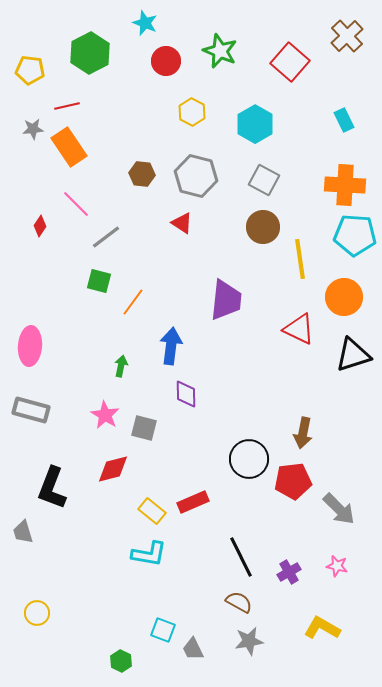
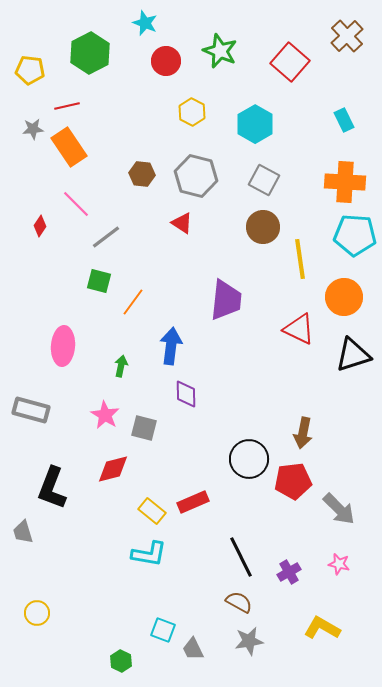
orange cross at (345, 185): moved 3 px up
pink ellipse at (30, 346): moved 33 px right
pink star at (337, 566): moved 2 px right, 2 px up
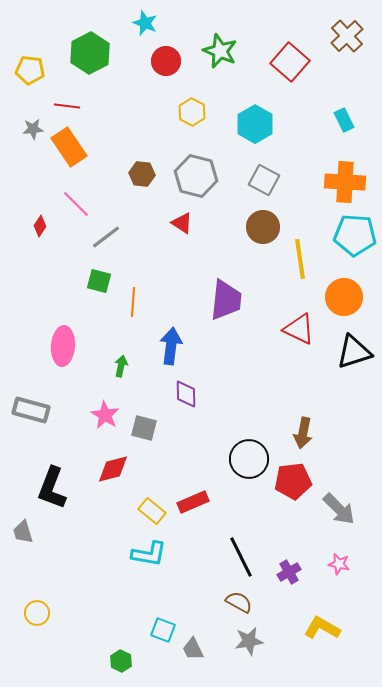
red line at (67, 106): rotated 20 degrees clockwise
orange line at (133, 302): rotated 32 degrees counterclockwise
black triangle at (353, 355): moved 1 px right, 3 px up
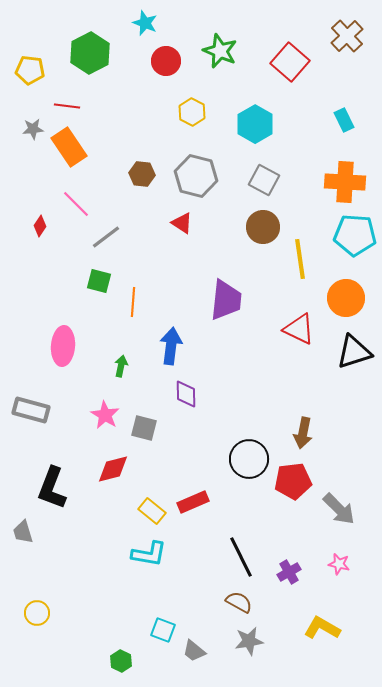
orange circle at (344, 297): moved 2 px right, 1 px down
gray trapezoid at (193, 649): moved 1 px right, 2 px down; rotated 25 degrees counterclockwise
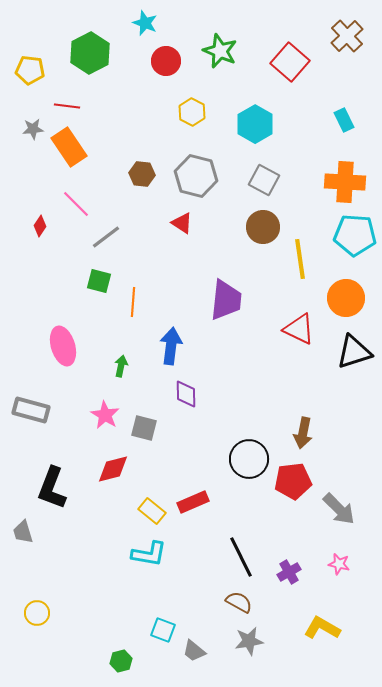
pink ellipse at (63, 346): rotated 21 degrees counterclockwise
green hexagon at (121, 661): rotated 20 degrees clockwise
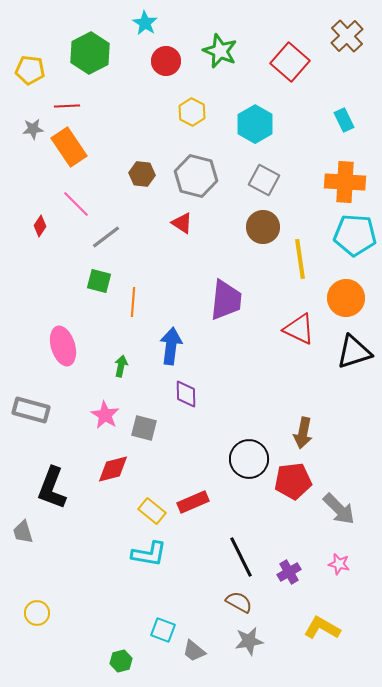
cyan star at (145, 23): rotated 10 degrees clockwise
red line at (67, 106): rotated 10 degrees counterclockwise
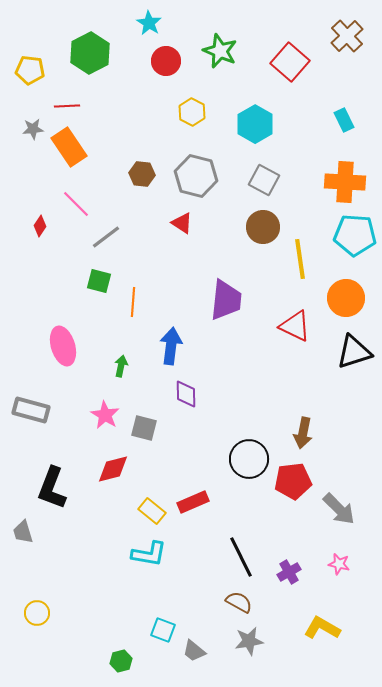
cyan star at (145, 23): moved 4 px right
red triangle at (299, 329): moved 4 px left, 3 px up
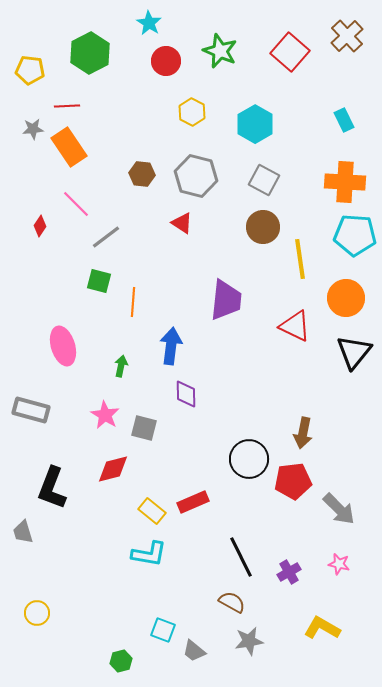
red square at (290, 62): moved 10 px up
black triangle at (354, 352): rotated 33 degrees counterclockwise
brown semicircle at (239, 602): moved 7 px left
